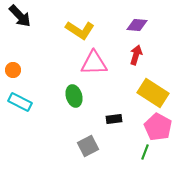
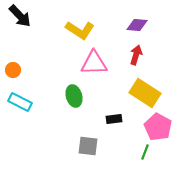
yellow rectangle: moved 8 px left
gray square: rotated 35 degrees clockwise
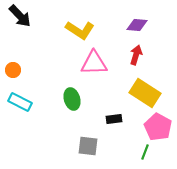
green ellipse: moved 2 px left, 3 px down
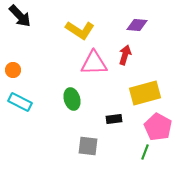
red arrow: moved 11 px left
yellow rectangle: rotated 48 degrees counterclockwise
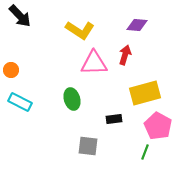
orange circle: moved 2 px left
pink pentagon: moved 1 px up
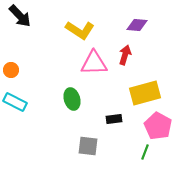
cyan rectangle: moved 5 px left
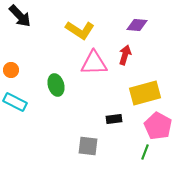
green ellipse: moved 16 px left, 14 px up
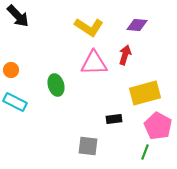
black arrow: moved 2 px left
yellow L-shape: moved 9 px right, 3 px up
